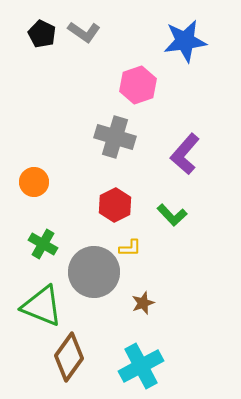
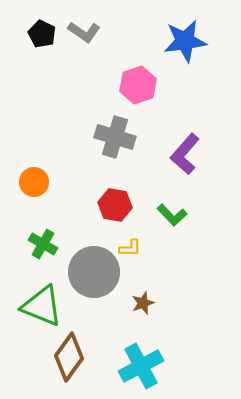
red hexagon: rotated 24 degrees counterclockwise
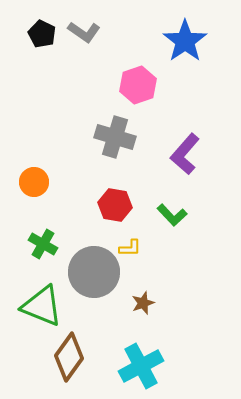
blue star: rotated 27 degrees counterclockwise
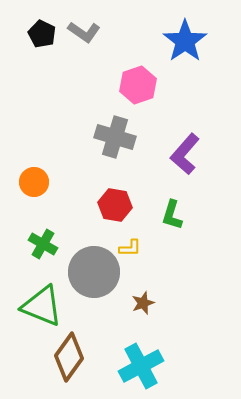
green L-shape: rotated 60 degrees clockwise
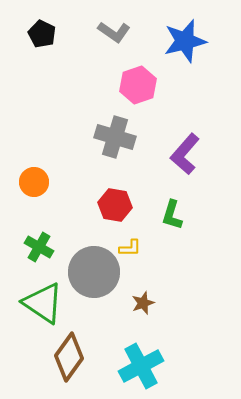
gray L-shape: moved 30 px right
blue star: rotated 21 degrees clockwise
green cross: moved 4 px left, 3 px down
green triangle: moved 1 px right, 3 px up; rotated 12 degrees clockwise
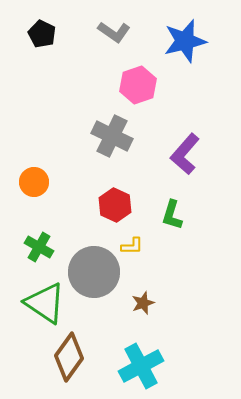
gray cross: moved 3 px left, 1 px up; rotated 9 degrees clockwise
red hexagon: rotated 16 degrees clockwise
yellow L-shape: moved 2 px right, 2 px up
green triangle: moved 2 px right
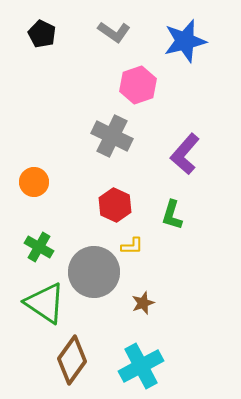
brown diamond: moved 3 px right, 3 px down
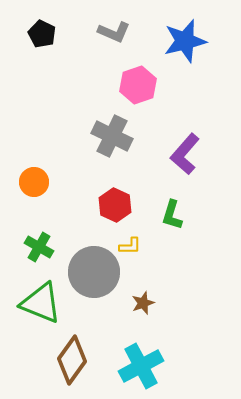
gray L-shape: rotated 12 degrees counterclockwise
yellow L-shape: moved 2 px left
green triangle: moved 4 px left; rotated 12 degrees counterclockwise
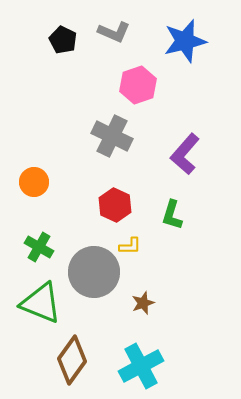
black pentagon: moved 21 px right, 6 px down
